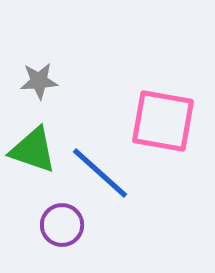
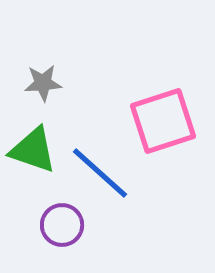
gray star: moved 4 px right, 2 px down
pink square: rotated 28 degrees counterclockwise
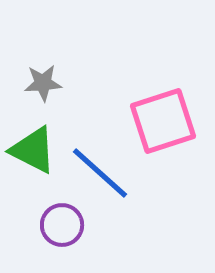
green triangle: rotated 8 degrees clockwise
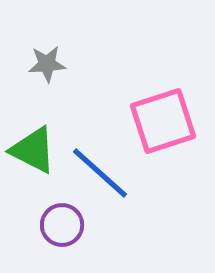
gray star: moved 4 px right, 19 px up
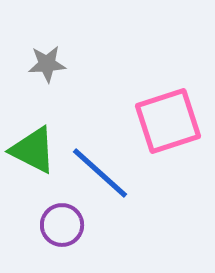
pink square: moved 5 px right
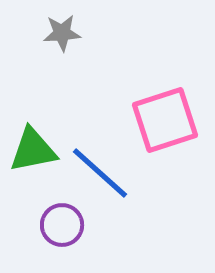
gray star: moved 15 px right, 31 px up
pink square: moved 3 px left, 1 px up
green triangle: rotated 38 degrees counterclockwise
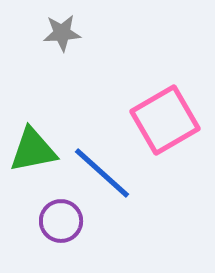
pink square: rotated 12 degrees counterclockwise
blue line: moved 2 px right
purple circle: moved 1 px left, 4 px up
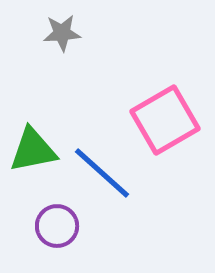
purple circle: moved 4 px left, 5 px down
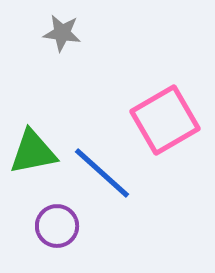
gray star: rotated 12 degrees clockwise
green triangle: moved 2 px down
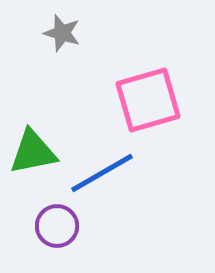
gray star: rotated 9 degrees clockwise
pink square: moved 17 px left, 20 px up; rotated 14 degrees clockwise
blue line: rotated 72 degrees counterclockwise
